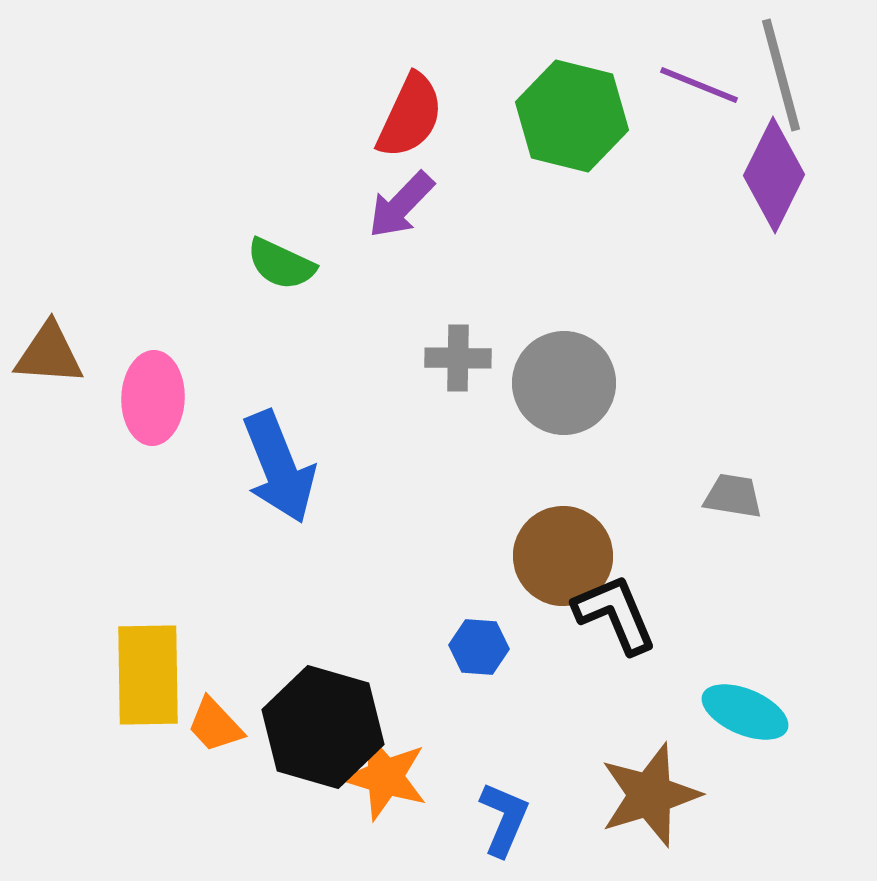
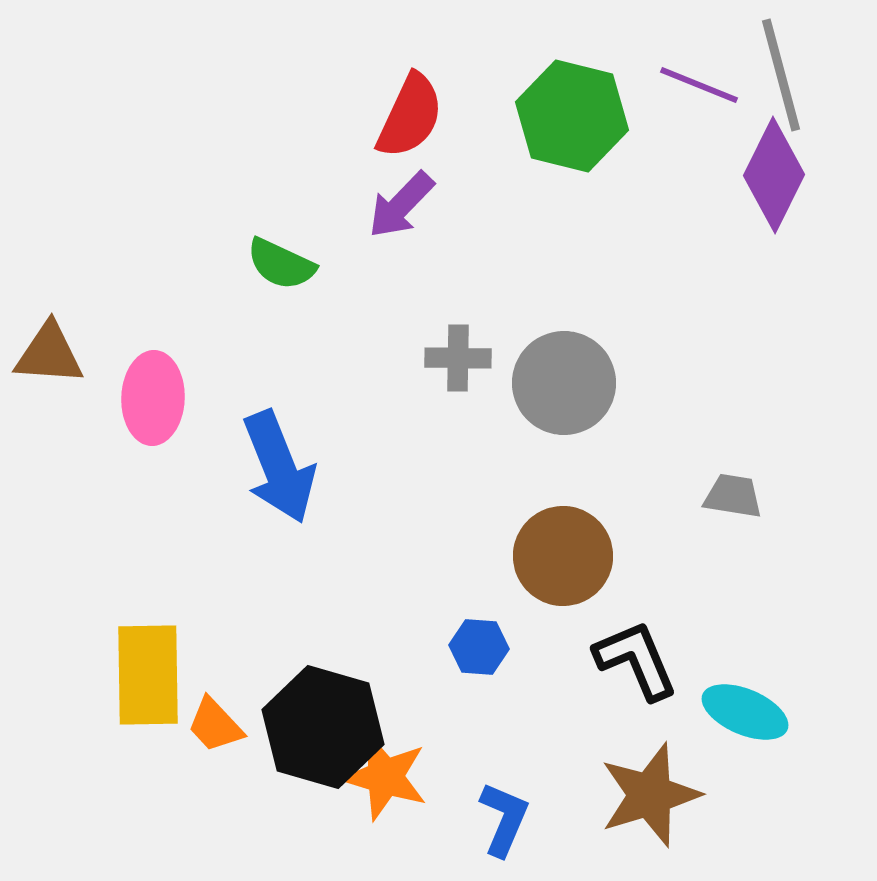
black L-shape: moved 21 px right, 46 px down
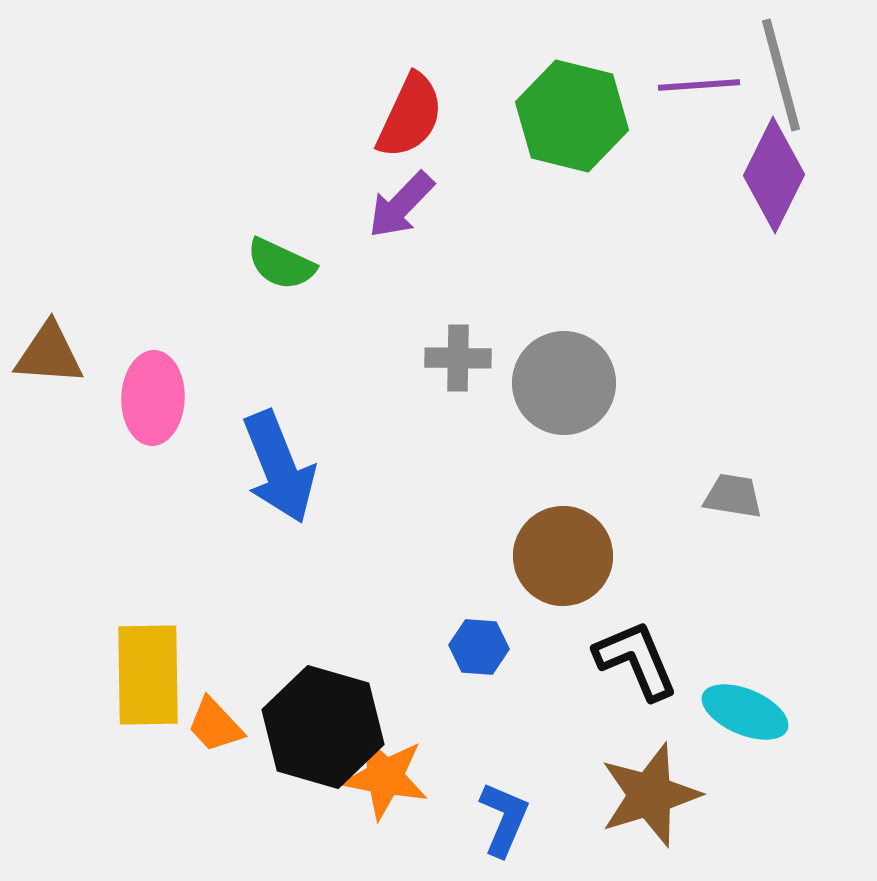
purple line: rotated 26 degrees counterclockwise
orange star: rotated 6 degrees counterclockwise
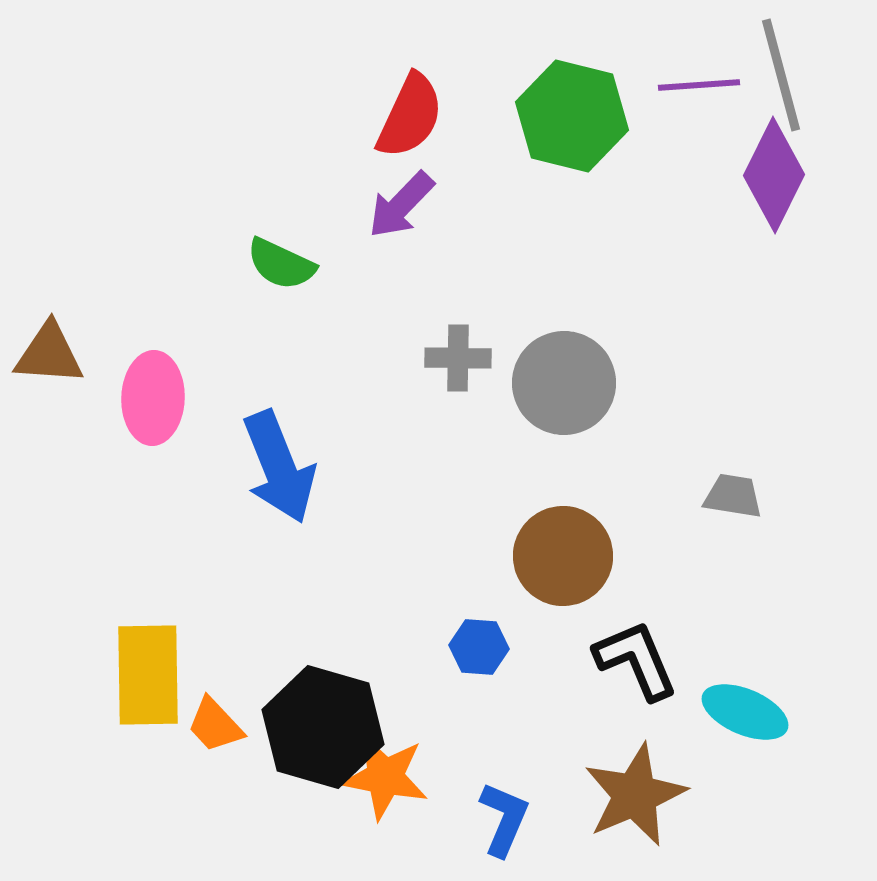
brown star: moved 15 px left; rotated 6 degrees counterclockwise
